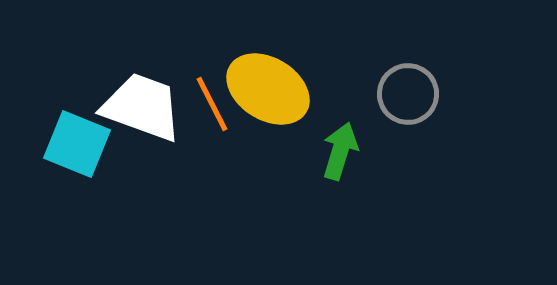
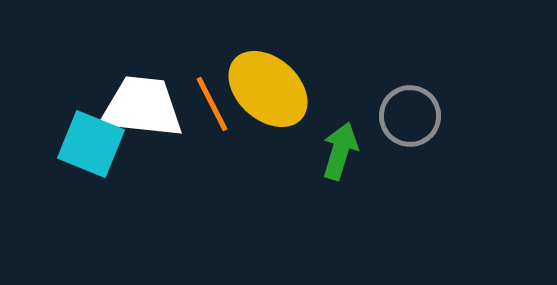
yellow ellipse: rotated 10 degrees clockwise
gray circle: moved 2 px right, 22 px down
white trapezoid: rotated 14 degrees counterclockwise
cyan square: moved 14 px right
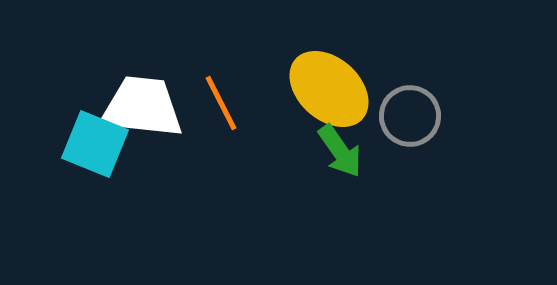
yellow ellipse: moved 61 px right
orange line: moved 9 px right, 1 px up
cyan square: moved 4 px right
green arrow: rotated 128 degrees clockwise
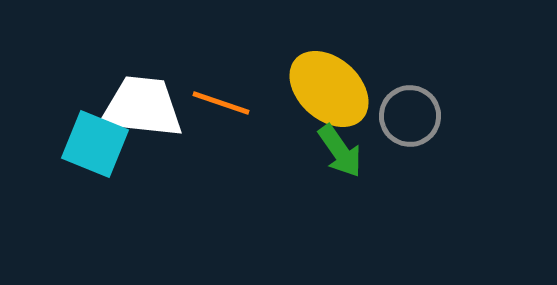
orange line: rotated 44 degrees counterclockwise
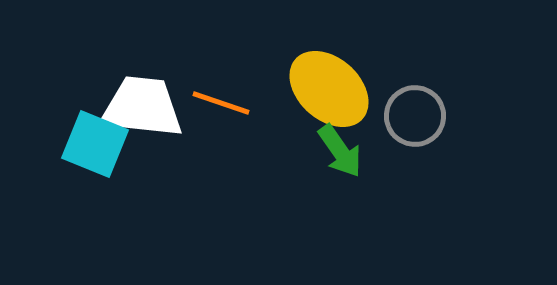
gray circle: moved 5 px right
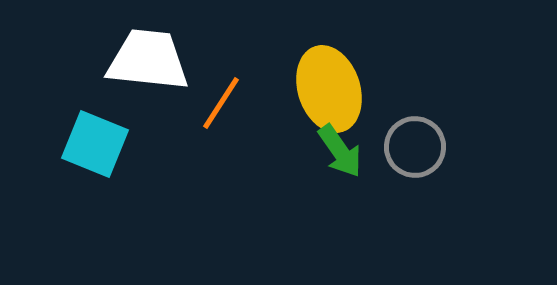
yellow ellipse: rotated 30 degrees clockwise
orange line: rotated 76 degrees counterclockwise
white trapezoid: moved 6 px right, 47 px up
gray circle: moved 31 px down
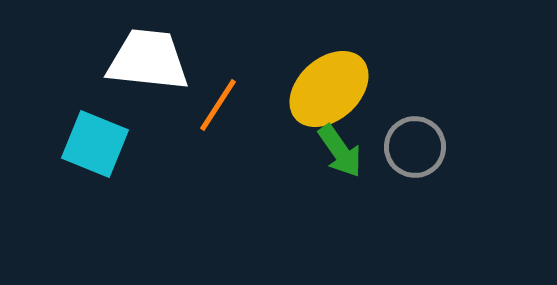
yellow ellipse: rotated 66 degrees clockwise
orange line: moved 3 px left, 2 px down
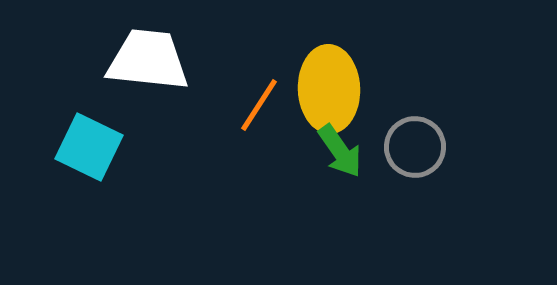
yellow ellipse: rotated 50 degrees counterclockwise
orange line: moved 41 px right
cyan square: moved 6 px left, 3 px down; rotated 4 degrees clockwise
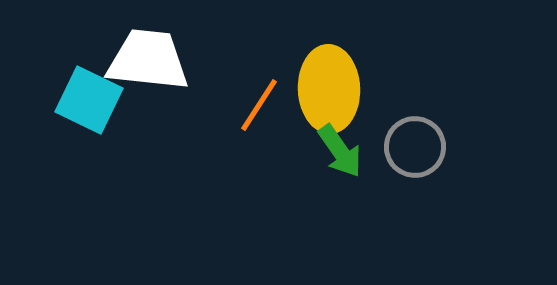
cyan square: moved 47 px up
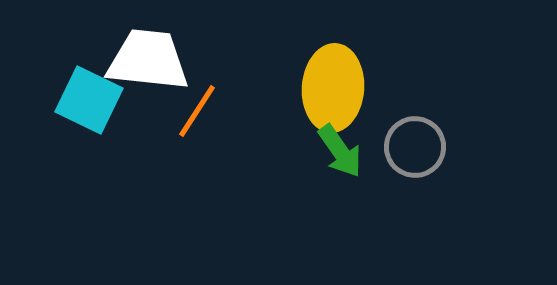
yellow ellipse: moved 4 px right, 1 px up; rotated 6 degrees clockwise
orange line: moved 62 px left, 6 px down
